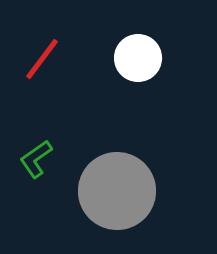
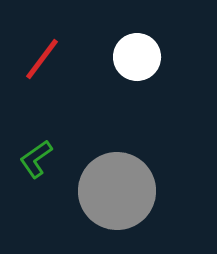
white circle: moved 1 px left, 1 px up
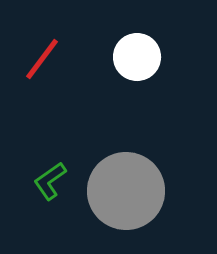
green L-shape: moved 14 px right, 22 px down
gray circle: moved 9 px right
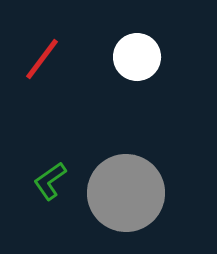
gray circle: moved 2 px down
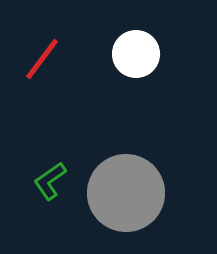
white circle: moved 1 px left, 3 px up
